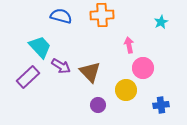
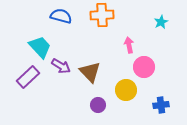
pink circle: moved 1 px right, 1 px up
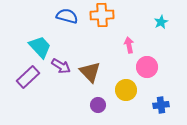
blue semicircle: moved 6 px right
pink circle: moved 3 px right
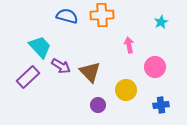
pink circle: moved 8 px right
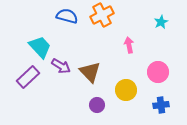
orange cross: rotated 25 degrees counterclockwise
pink circle: moved 3 px right, 5 px down
purple circle: moved 1 px left
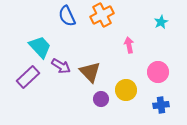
blue semicircle: rotated 130 degrees counterclockwise
purple circle: moved 4 px right, 6 px up
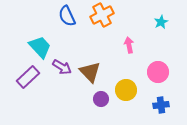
purple arrow: moved 1 px right, 1 px down
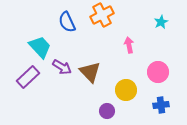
blue semicircle: moved 6 px down
purple circle: moved 6 px right, 12 px down
